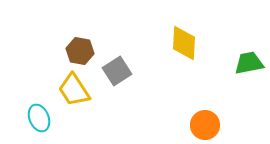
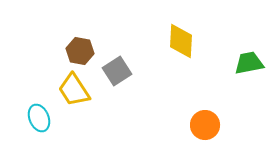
yellow diamond: moved 3 px left, 2 px up
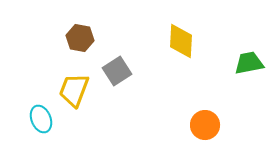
brown hexagon: moved 13 px up
yellow trapezoid: rotated 54 degrees clockwise
cyan ellipse: moved 2 px right, 1 px down
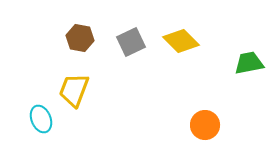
yellow diamond: rotated 48 degrees counterclockwise
gray square: moved 14 px right, 29 px up; rotated 8 degrees clockwise
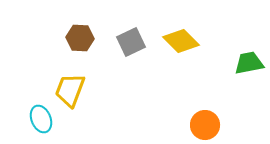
brown hexagon: rotated 8 degrees counterclockwise
yellow trapezoid: moved 4 px left
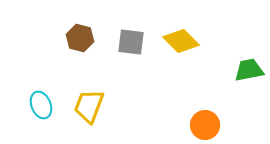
brown hexagon: rotated 12 degrees clockwise
gray square: rotated 32 degrees clockwise
green trapezoid: moved 7 px down
yellow trapezoid: moved 19 px right, 16 px down
cyan ellipse: moved 14 px up
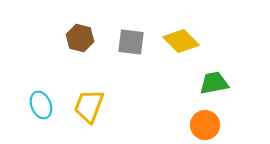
green trapezoid: moved 35 px left, 13 px down
